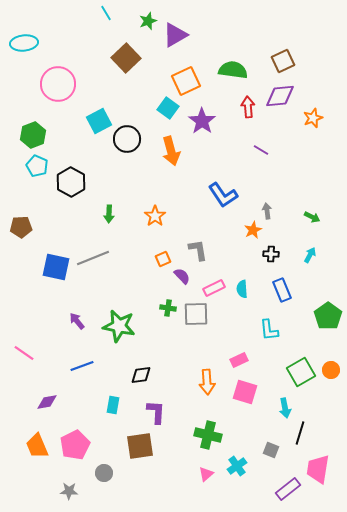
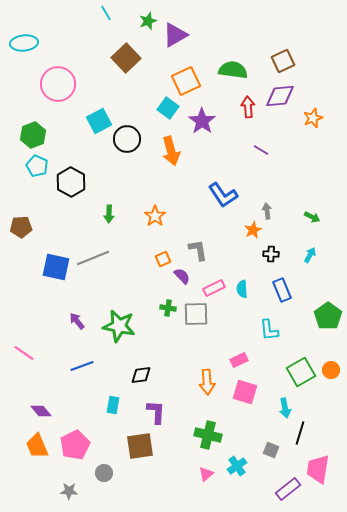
purple diamond at (47, 402): moved 6 px left, 9 px down; rotated 60 degrees clockwise
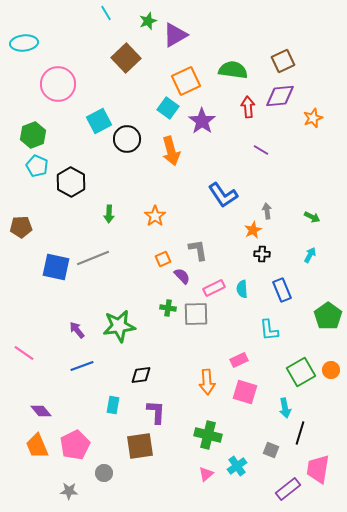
black cross at (271, 254): moved 9 px left
purple arrow at (77, 321): moved 9 px down
green star at (119, 326): rotated 20 degrees counterclockwise
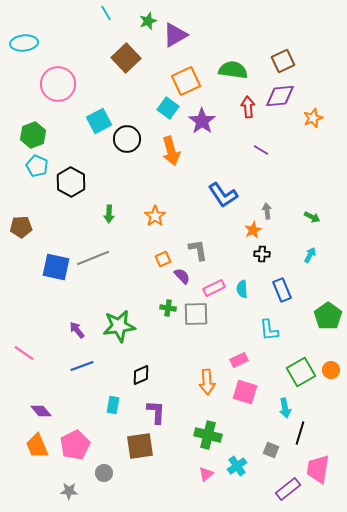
black diamond at (141, 375): rotated 15 degrees counterclockwise
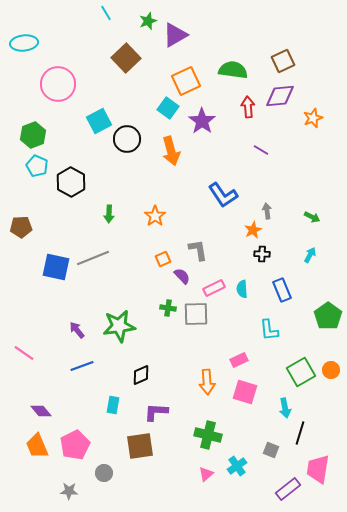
purple L-shape at (156, 412): rotated 90 degrees counterclockwise
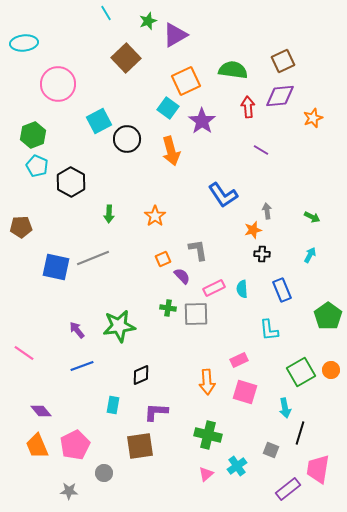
orange star at (253, 230): rotated 12 degrees clockwise
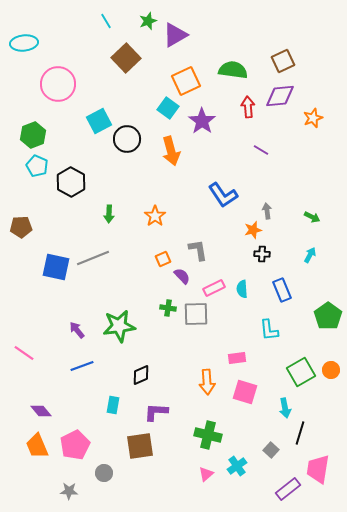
cyan line at (106, 13): moved 8 px down
pink rectangle at (239, 360): moved 2 px left, 2 px up; rotated 18 degrees clockwise
gray square at (271, 450): rotated 21 degrees clockwise
